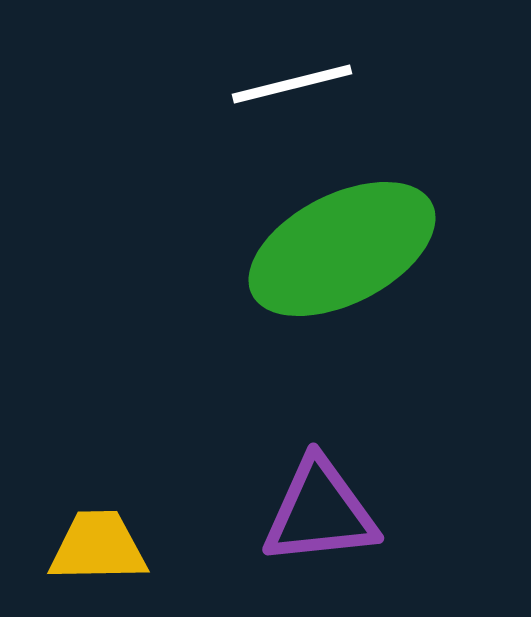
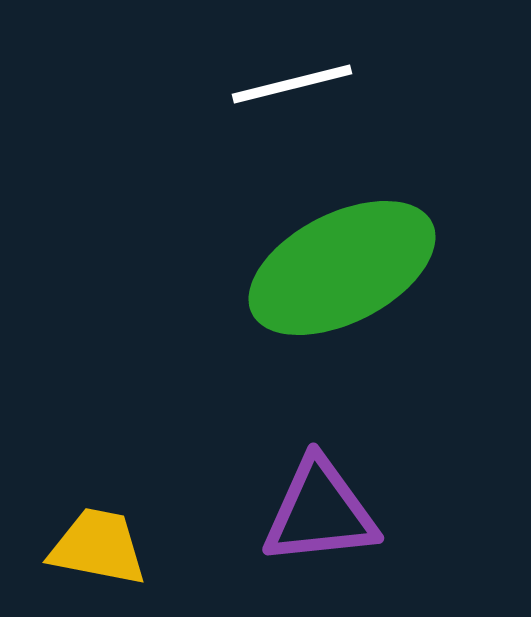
green ellipse: moved 19 px down
yellow trapezoid: rotated 12 degrees clockwise
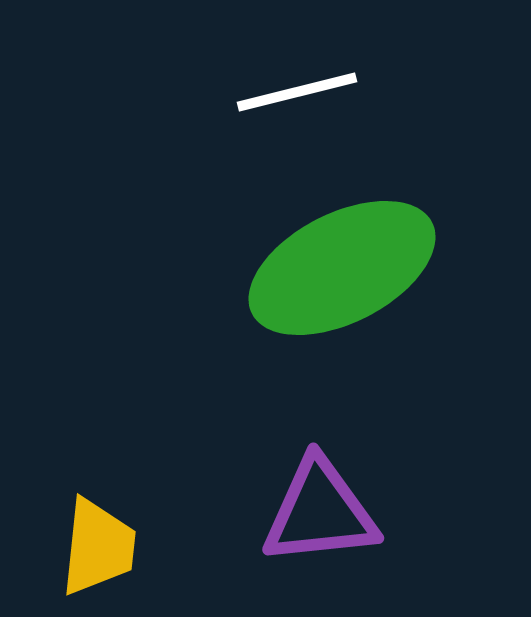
white line: moved 5 px right, 8 px down
yellow trapezoid: rotated 85 degrees clockwise
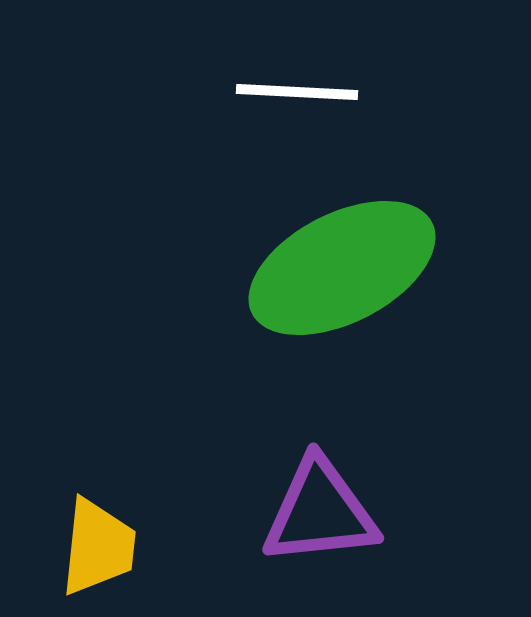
white line: rotated 17 degrees clockwise
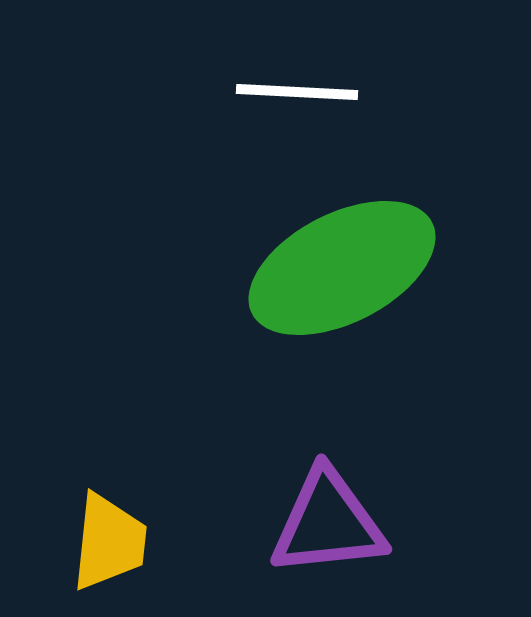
purple triangle: moved 8 px right, 11 px down
yellow trapezoid: moved 11 px right, 5 px up
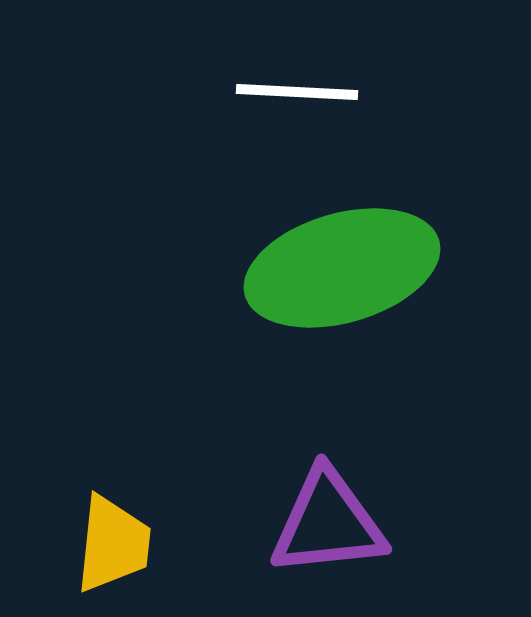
green ellipse: rotated 11 degrees clockwise
yellow trapezoid: moved 4 px right, 2 px down
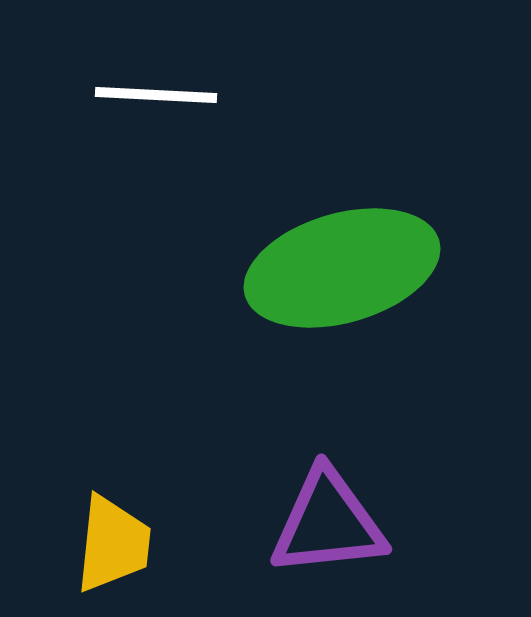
white line: moved 141 px left, 3 px down
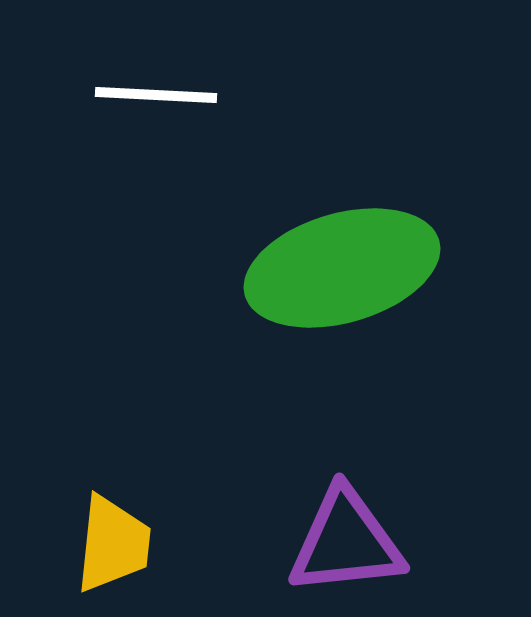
purple triangle: moved 18 px right, 19 px down
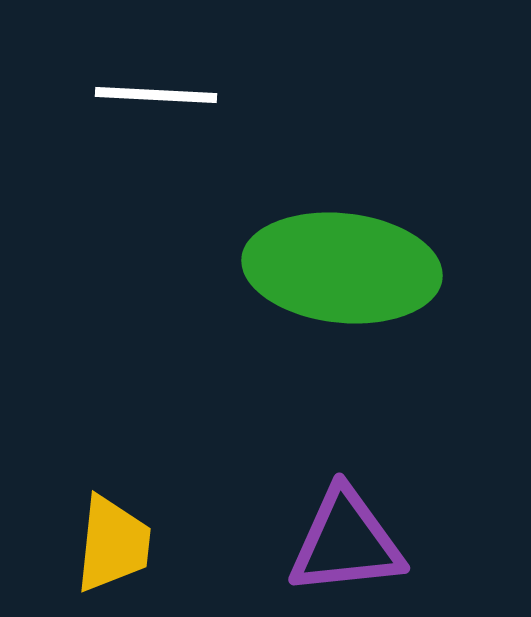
green ellipse: rotated 22 degrees clockwise
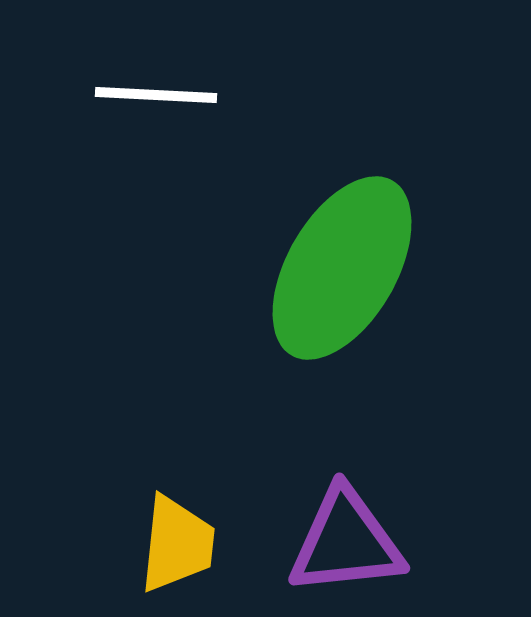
green ellipse: rotated 66 degrees counterclockwise
yellow trapezoid: moved 64 px right
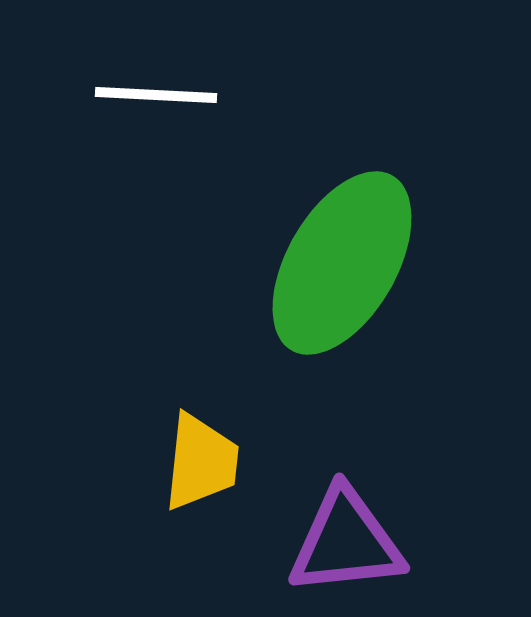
green ellipse: moved 5 px up
yellow trapezoid: moved 24 px right, 82 px up
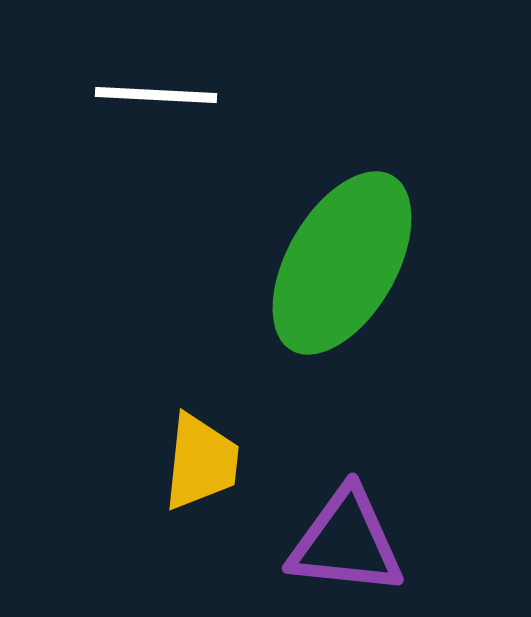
purple triangle: rotated 12 degrees clockwise
